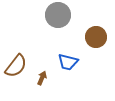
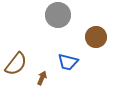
brown semicircle: moved 2 px up
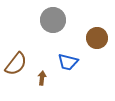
gray circle: moved 5 px left, 5 px down
brown circle: moved 1 px right, 1 px down
brown arrow: rotated 16 degrees counterclockwise
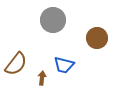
blue trapezoid: moved 4 px left, 3 px down
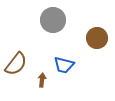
brown arrow: moved 2 px down
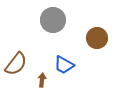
blue trapezoid: rotated 15 degrees clockwise
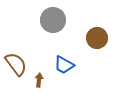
brown semicircle: rotated 75 degrees counterclockwise
brown arrow: moved 3 px left
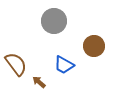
gray circle: moved 1 px right, 1 px down
brown circle: moved 3 px left, 8 px down
brown arrow: moved 2 px down; rotated 56 degrees counterclockwise
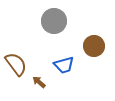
blue trapezoid: rotated 45 degrees counterclockwise
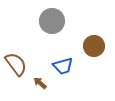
gray circle: moved 2 px left
blue trapezoid: moved 1 px left, 1 px down
brown arrow: moved 1 px right, 1 px down
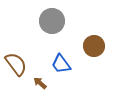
blue trapezoid: moved 2 px left, 2 px up; rotated 70 degrees clockwise
